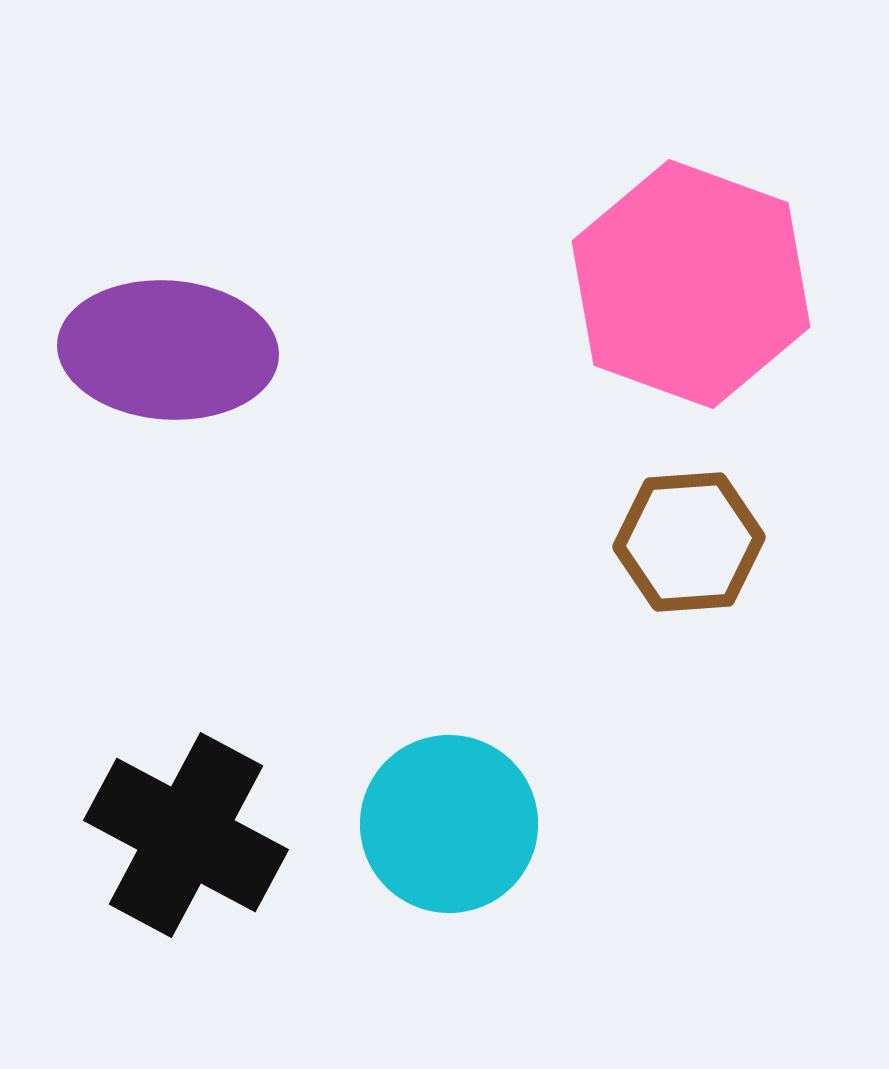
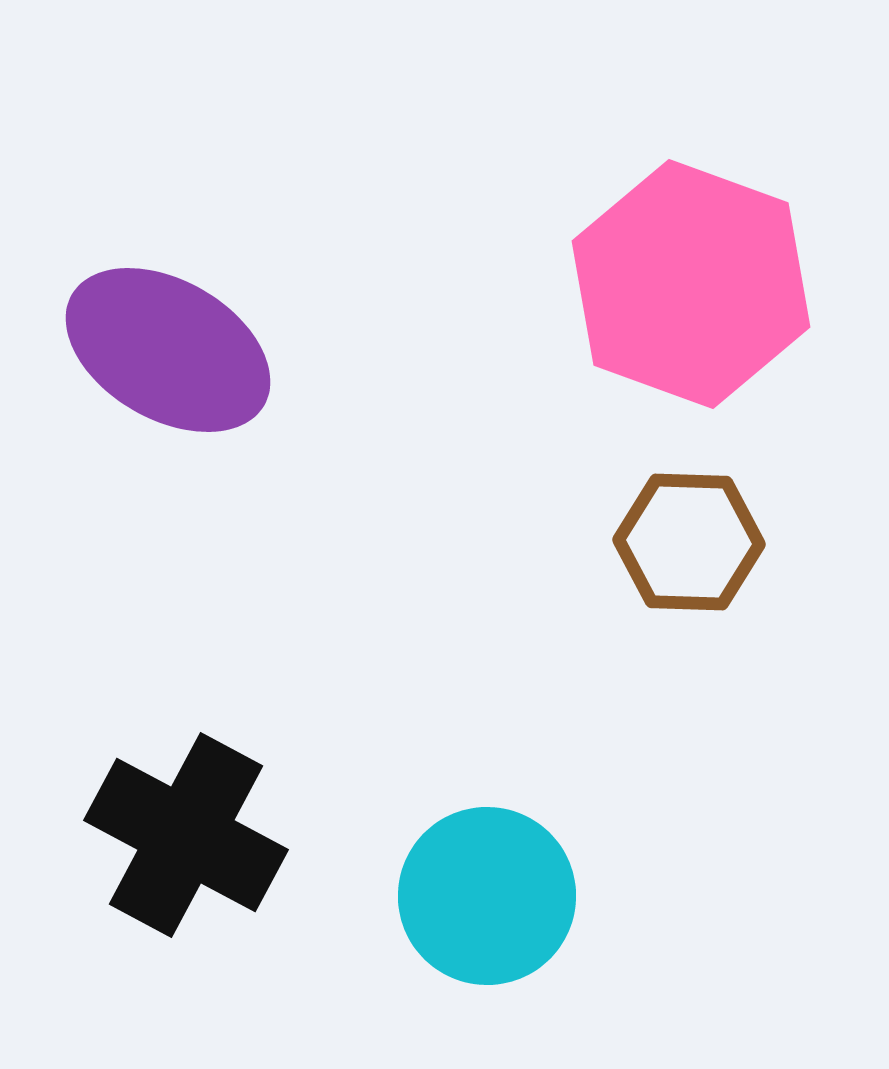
purple ellipse: rotated 26 degrees clockwise
brown hexagon: rotated 6 degrees clockwise
cyan circle: moved 38 px right, 72 px down
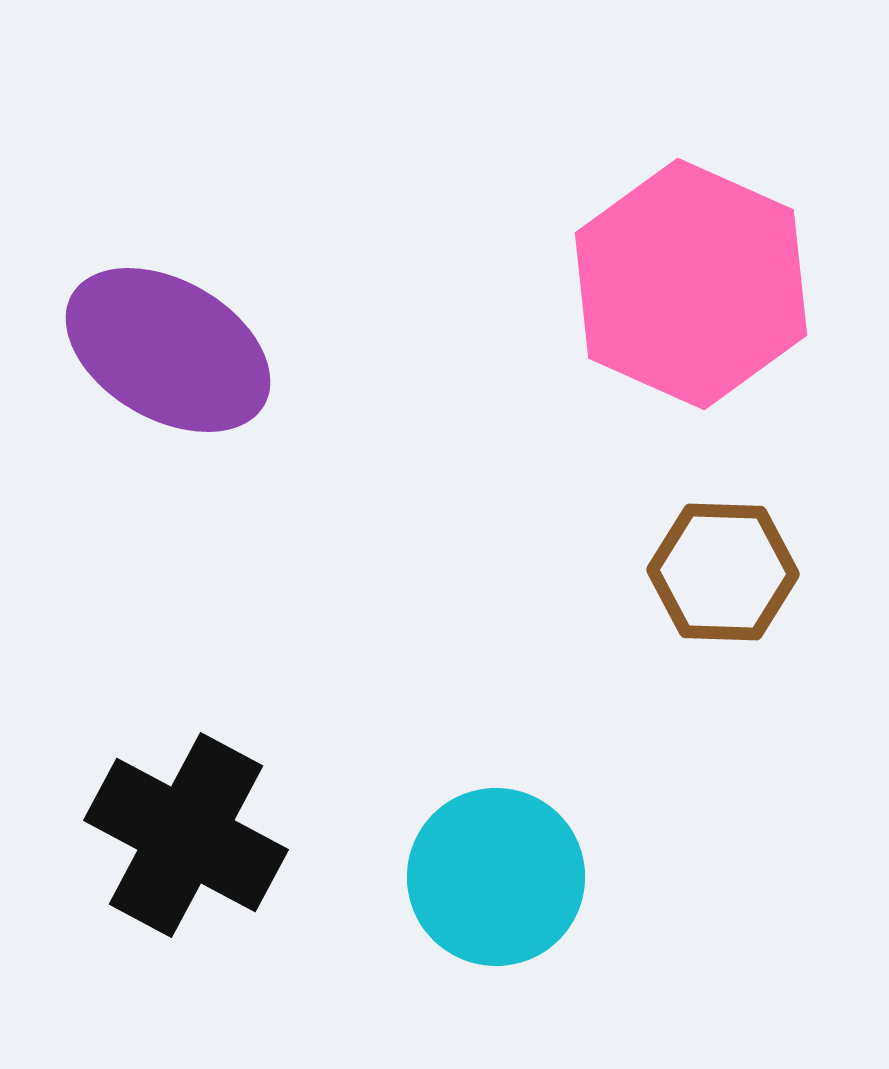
pink hexagon: rotated 4 degrees clockwise
brown hexagon: moved 34 px right, 30 px down
cyan circle: moved 9 px right, 19 px up
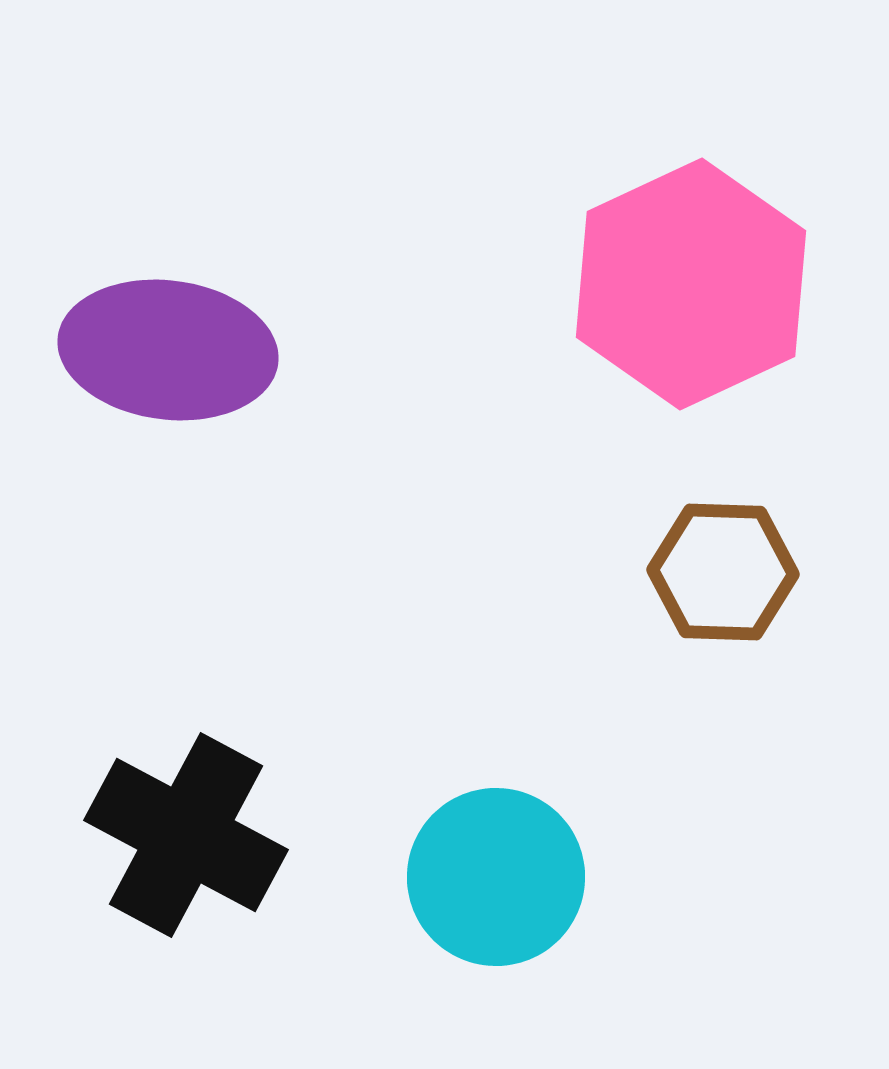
pink hexagon: rotated 11 degrees clockwise
purple ellipse: rotated 23 degrees counterclockwise
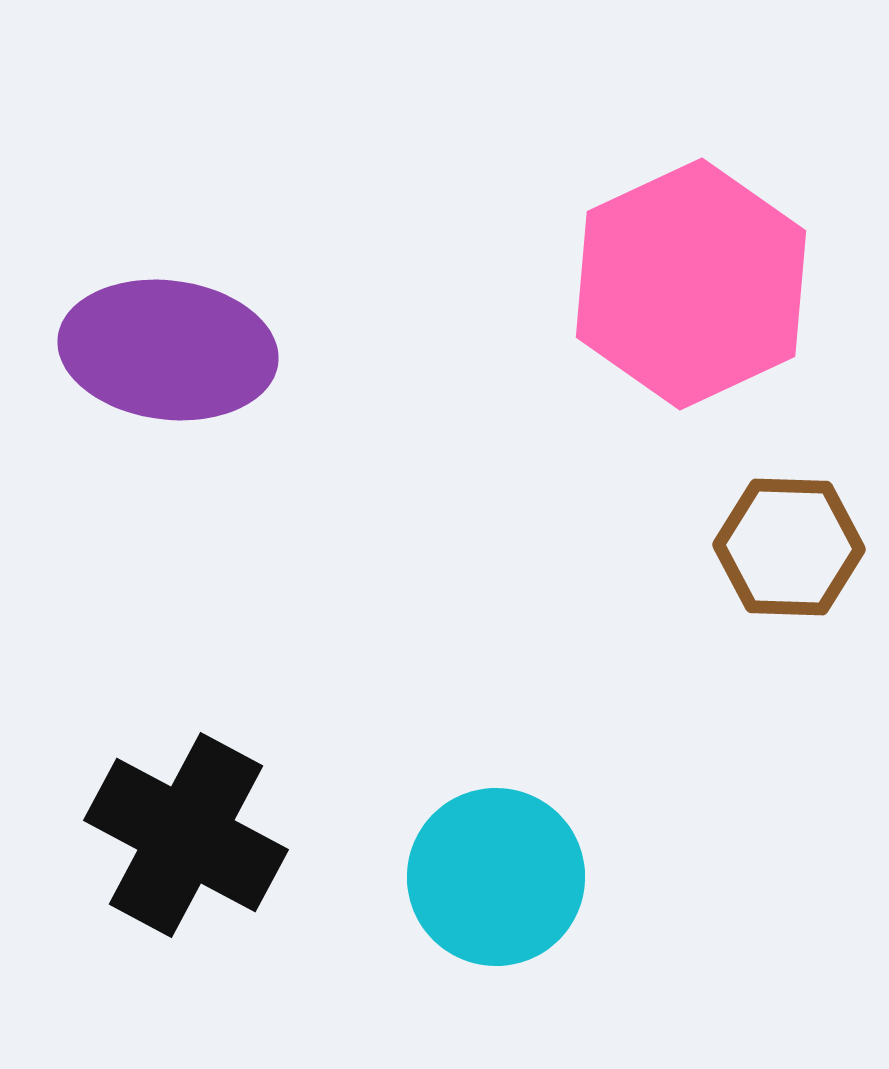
brown hexagon: moved 66 px right, 25 px up
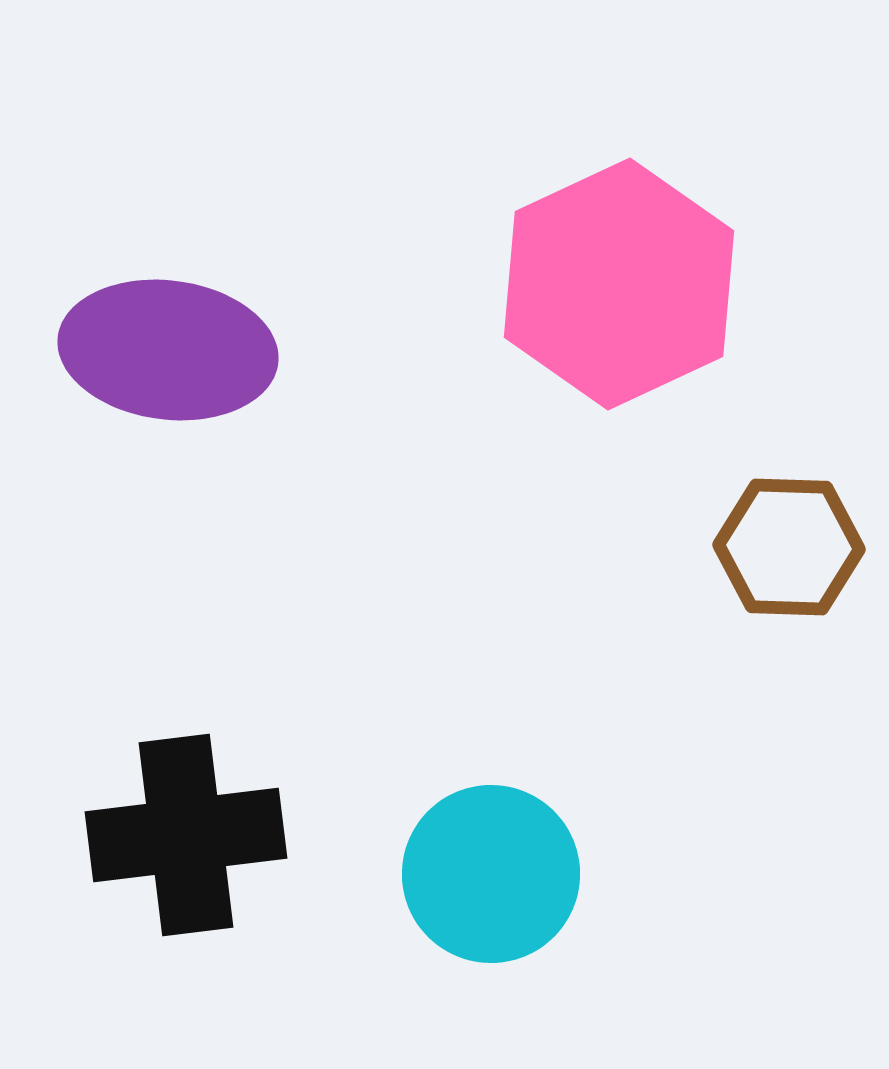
pink hexagon: moved 72 px left
black cross: rotated 35 degrees counterclockwise
cyan circle: moved 5 px left, 3 px up
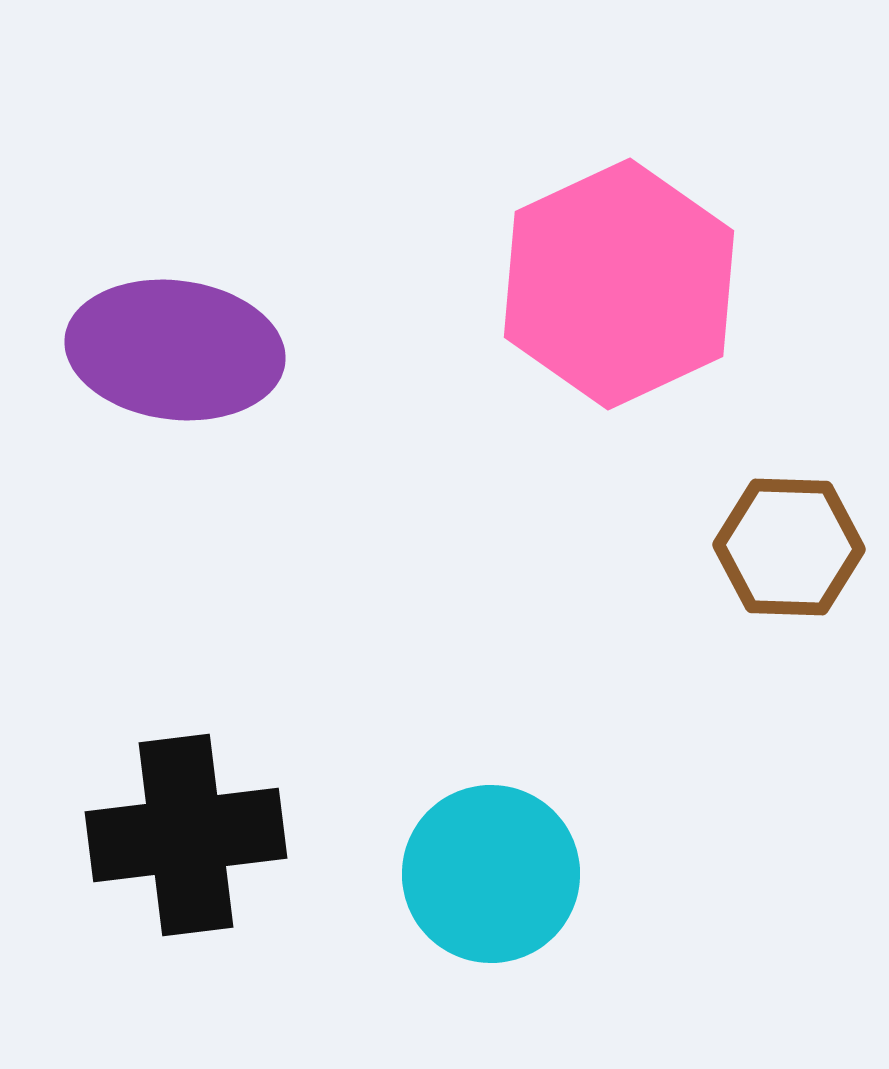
purple ellipse: moved 7 px right
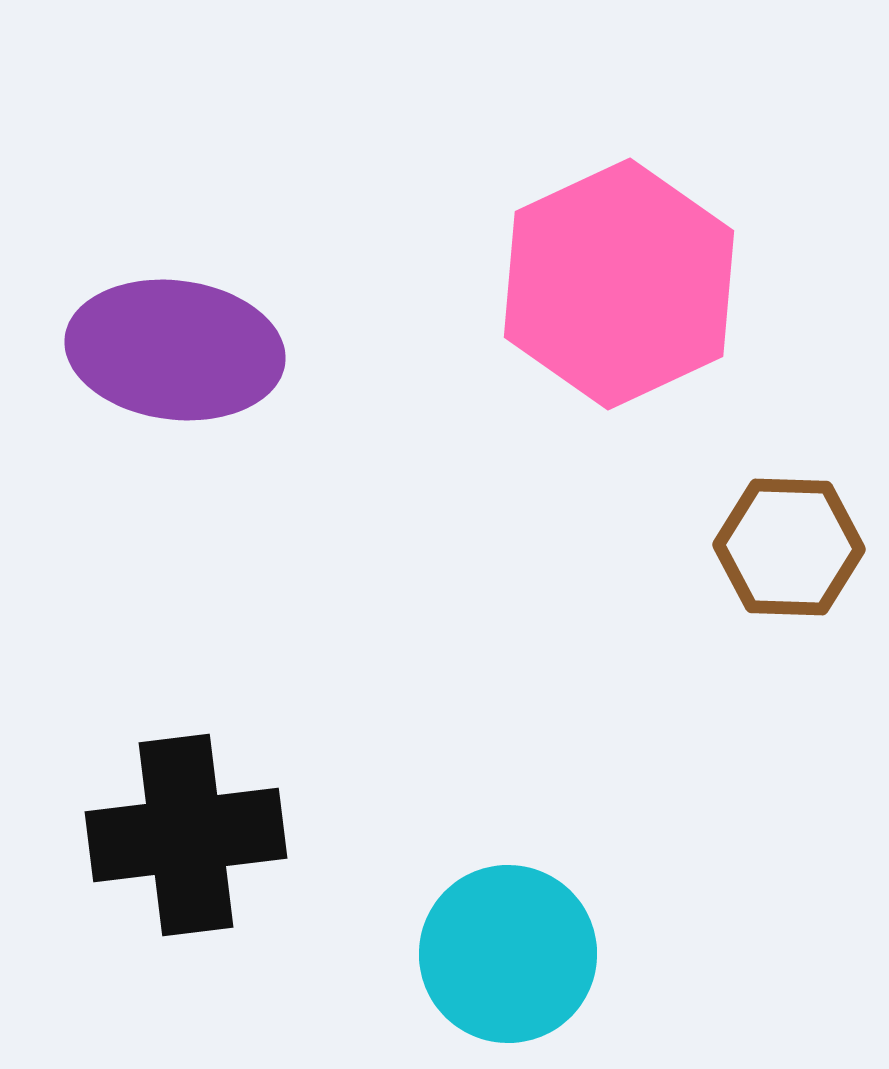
cyan circle: moved 17 px right, 80 px down
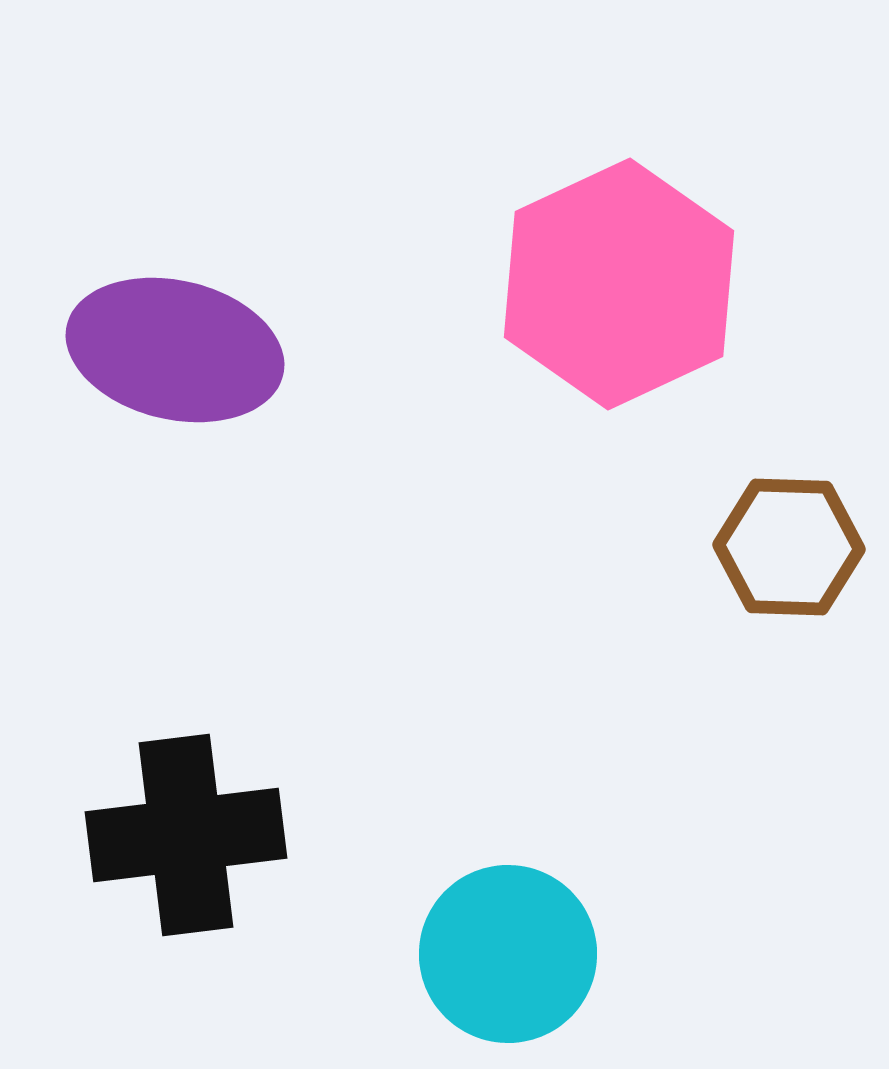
purple ellipse: rotated 6 degrees clockwise
